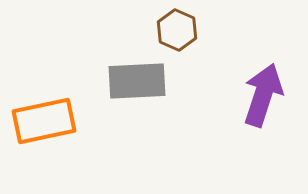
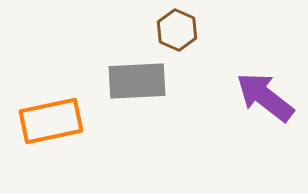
purple arrow: moved 2 px right, 2 px down; rotated 70 degrees counterclockwise
orange rectangle: moved 7 px right
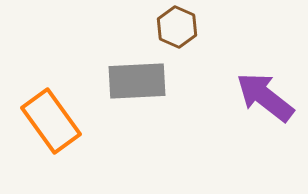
brown hexagon: moved 3 px up
orange rectangle: rotated 66 degrees clockwise
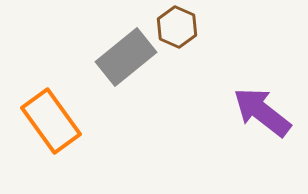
gray rectangle: moved 11 px left, 24 px up; rotated 36 degrees counterclockwise
purple arrow: moved 3 px left, 15 px down
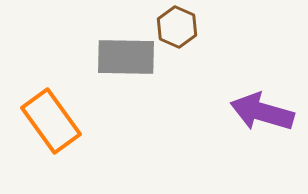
gray rectangle: rotated 40 degrees clockwise
purple arrow: rotated 22 degrees counterclockwise
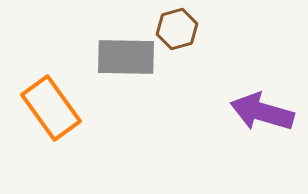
brown hexagon: moved 2 px down; rotated 21 degrees clockwise
orange rectangle: moved 13 px up
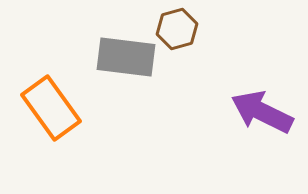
gray rectangle: rotated 6 degrees clockwise
purple arrow: rotated 10 degrees clockwise
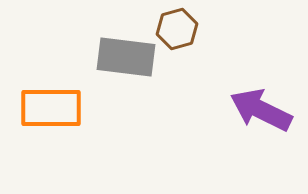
orange rectangle: rotated 54 degrees counterclockwise
purple arrow: moved 1 px left, 2 px up
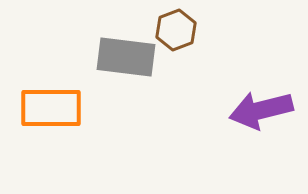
brown hexagon: moved 1 px left, 1 px down; rotated 6 degrees counterclockwise
purple arrow: rotated 40 degrees counterclockwise
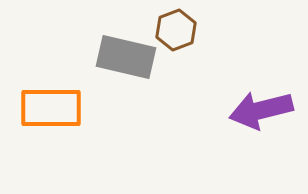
gray rectangle: rotated 6 degrees clockwise
